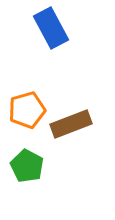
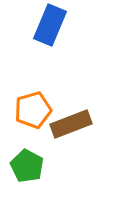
blue rectangle: moved 1 px left, 3 px up; rotated 51 degrees clockwise
orange pentagon: moved 6 px right
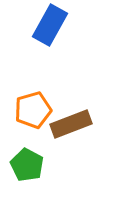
blue rectangle: rotated 6 degrees clockwise
green pentagon: moved 1 px up
